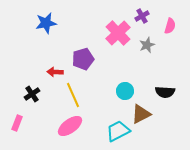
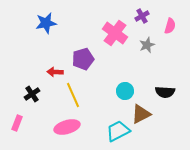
pink cross: moved 3 px left; rotated 10 degrees counterclockwise
pink ellipse: moved 3 px left, 1 px down; rotated 20 degrees clockwise
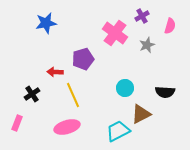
cyan circle: moved 3 px up
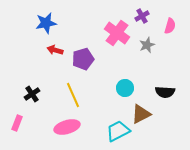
pink cross: moved 2 px right
red arrow: moved 22 px up; rotated 14 degrees clockwise
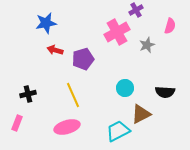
purple cross: moved 6 px left, 6 px up
pink cross: moved 1 px up; rotated 25 degrees clockwise
black cross: moved 4 px left; rotated 21 degrees clockwise
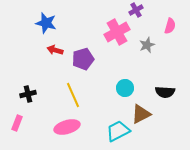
blue star: rotated 25 degrees clockwise
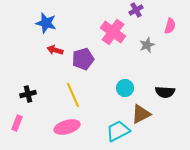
pink cross: moved 4 px left; rotated 25 degrees counterclockwise
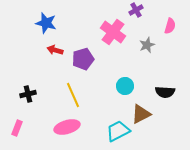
cyan circle: moved 2 px up
pink rectangle: moved 5 px down
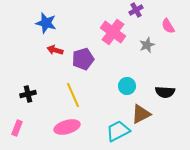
pink semicircle: moved 2 px left; rotated 133 degrees clockwise
cyan circle: moved 2 px right
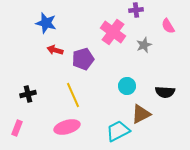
purple cross: rotated 24 degrees clockwise
gray star: moved 3 px left
